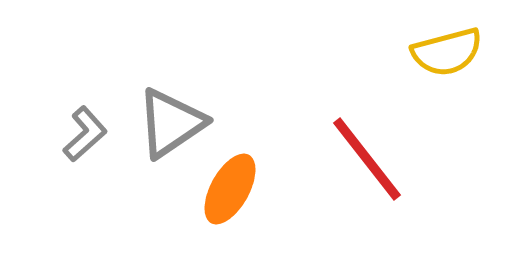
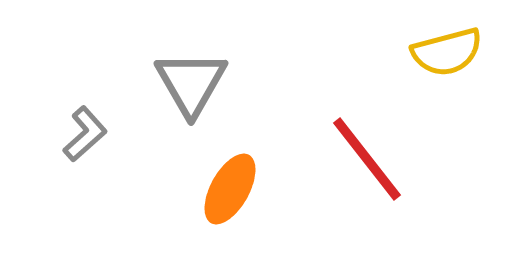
gray triangle: moved 20 px right, 40 px up; rotated 26 degrees counterclockwise
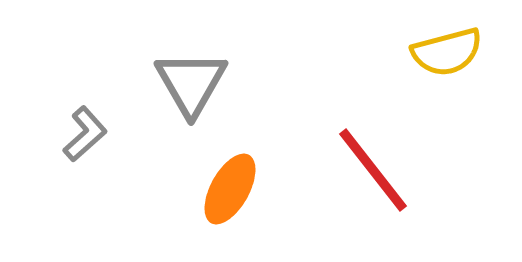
red line: moved 6 px right, 11 px down
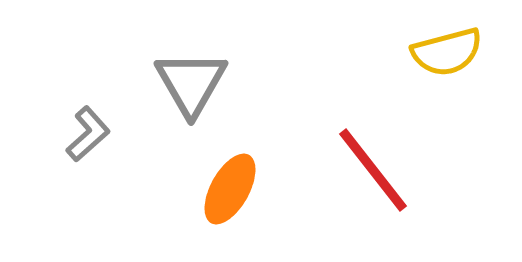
gray L-shape: moved 3 px right
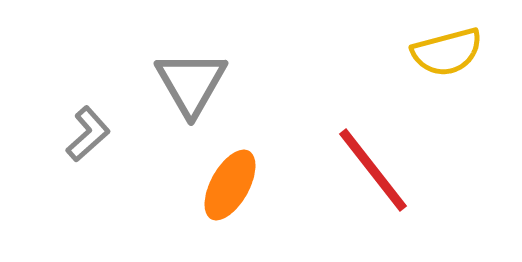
orange ellipse: moved 4 px up
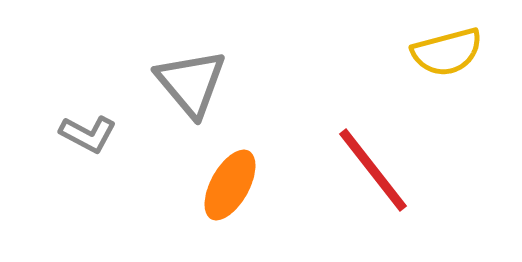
gray triangle: rotated 10 degrees counterclockwise
gray L-shape: rotated 70 degrees clockwise
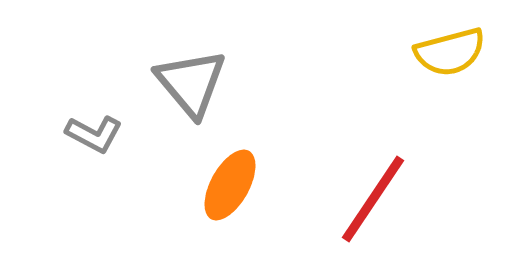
yellow semicircle: moved 3 px right
gray L-shape: moved 6 px right
red line: moved 29 px down; rotated 72 degrees clockwise
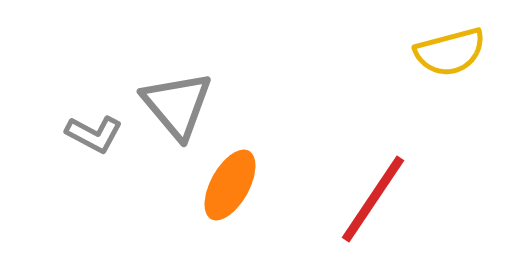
gray triangle: moved 14 px left, 22 px down
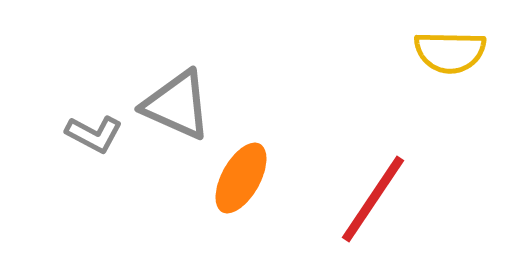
yellow semicircle: rotated 16 degrees clockwise
gray triangle: rotated 26 degrees counterclockwise
orange ellipse: moved 11 px right, 7 px up
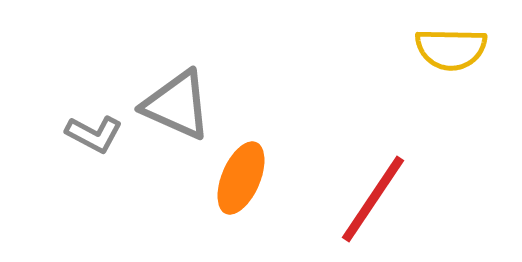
yellow semicircle: moved 1 px right, 3 px up
orange ellipse: rotated 6 degrees counterclockwise
